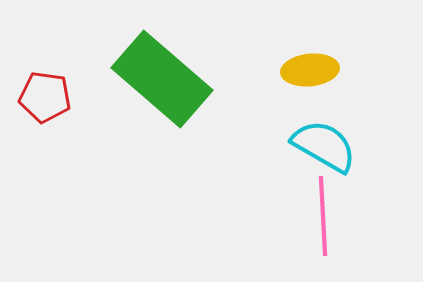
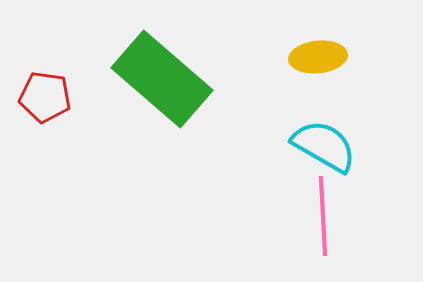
yellow ellipse: moved 8 px right, 13 px up
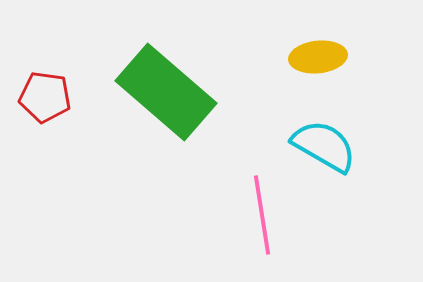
green rectangle: moved 4 px right, 13 px down
pink line: moved 61 px left, 1 px up; rotated 6 degrees counterclockwise
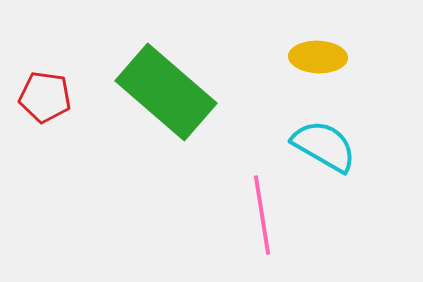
yellow ellipse: rotated 8 degrees clockwise
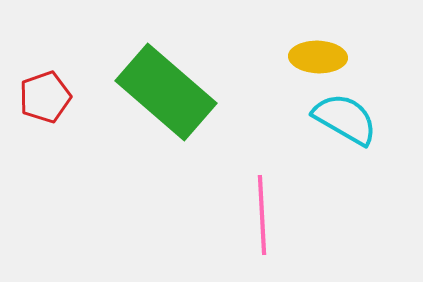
red pentagon: rotated 27 degrees counterclockwise
cyan semicircle: moved 21 px right, 27 px up
pink line: rotated 6 degrees clockwise
